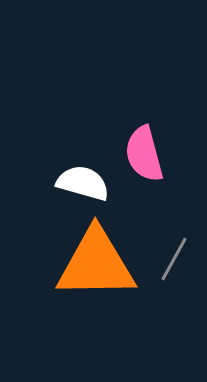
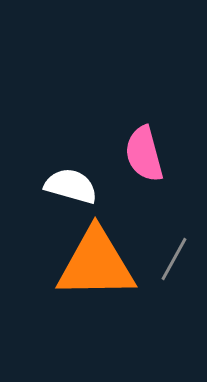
white semicircle: moved 12 px left, 3 px down
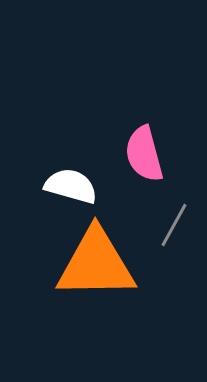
gray line: moved 34 px up
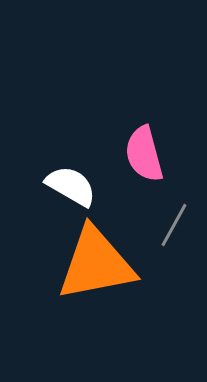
white semicircle: rotated 14 degrees clockwise
orange triangle: rotated 10 degrees counterclockwise
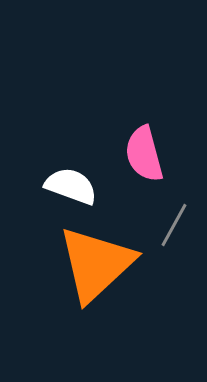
white semicircle: rotated 10 degrees counterclockwise
orange triangle: rotated 32 degrees counterclockwise
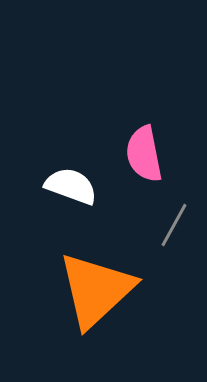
pink semicircle: rotated 4 degrees clockwise
orange triangle: moved 26 px down
